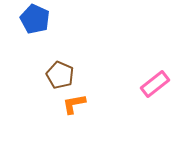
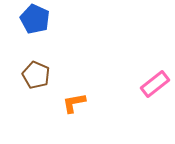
brown pentagon: moved 24 px left
orange L-shape: moved 1 px up
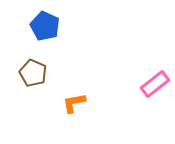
blue pentagon: moved 10 px right, 7 px down
brown pentagon: moved 3 px left, 2 px up
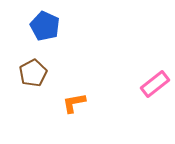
brown pentagon: rotated 20 degrees clockwise
